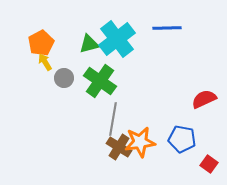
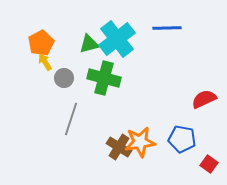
green cross: moved 4 px right, 3 px up; rotated 20 degrees counterclockwise
gray line: moved 42 px left; rotated 8 degrees clockwise
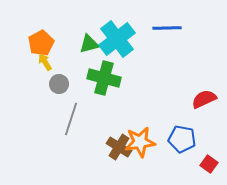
gray circle: moved 5 px left, 6 px down
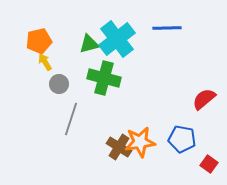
orange pentagon: moved 2 px left, 2 px up; rotated 15 degrees clockwise
red semicircle: rotated 15 degrees counterclockwise
